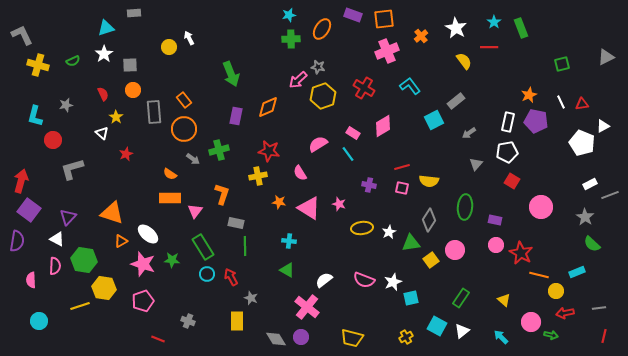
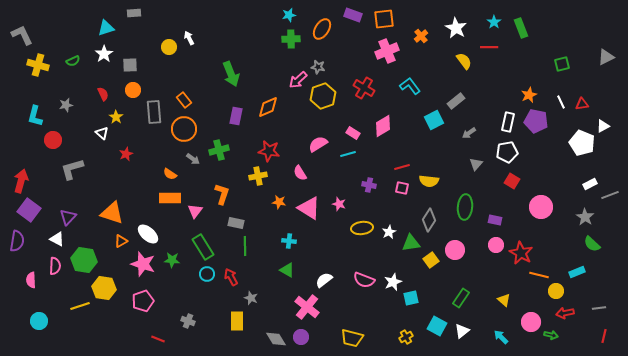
cyan line at (348, 154): rotated 70 degrees counterclockwise
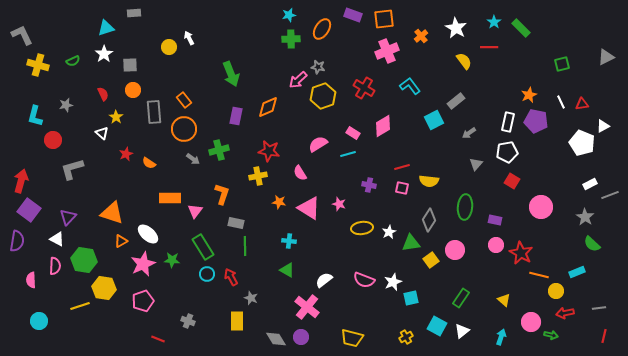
green rectangle at (521, 28): rotated 24 degrees counterclockwise
orange semicircle at (170, 174): moved 21 px left, 11 px up
pink star at (143, 264): rotated 30 degrees clockwise
cyan arrow at (501, 337): rotated 63 degrees clockwise
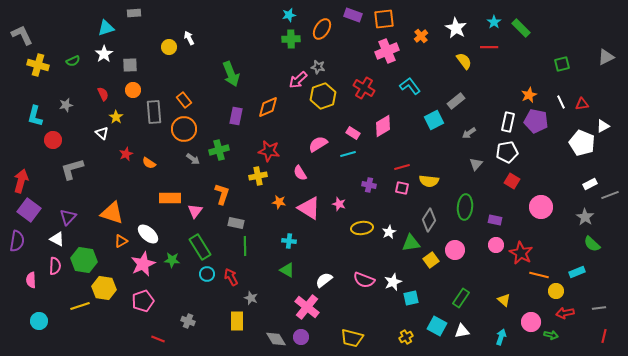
green rectangle at (203, 247): moved 3 px left
white triangle at (462, 331): rotated 28 degrees clockwise
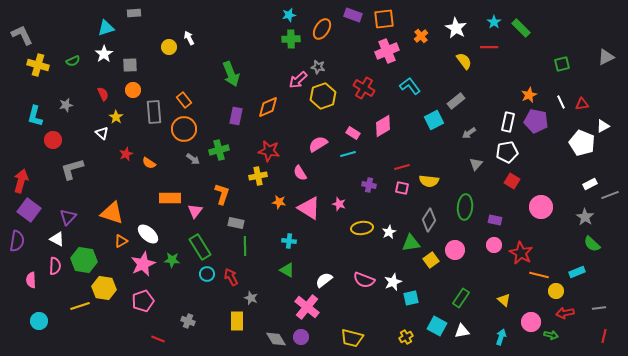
pink circle at (496, 245): moved 2 px left
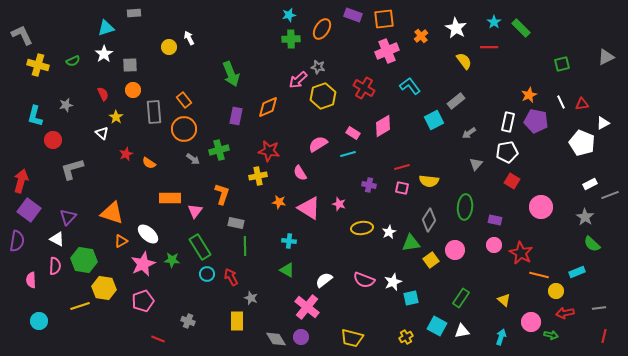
white triangle at (603, 126): moved 3 px up
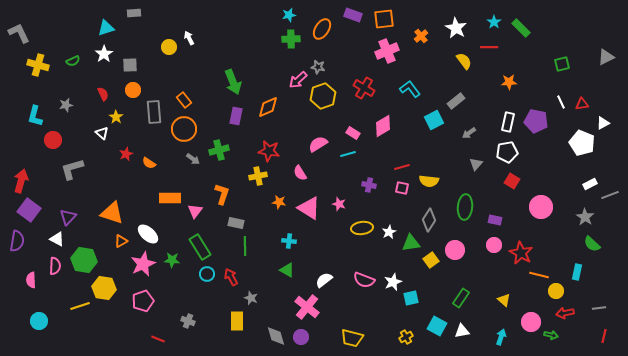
gray L-shape at (22, 35): moved 3 px left, 2 px up
green arrow at (231, 74): moved 2 px right, 8 px down
cyan L-shape at (410, 86): moved 3 px down
orange star at (529, 95): moved 20 px left, 13 px up; rotated 21 degrees clockwise
cyan rectangle at (577, 272): rotated 56 degrees counterclockwise
gray diamond at (276, 339): moved 3 px up; rotated 15 degrees clockwise
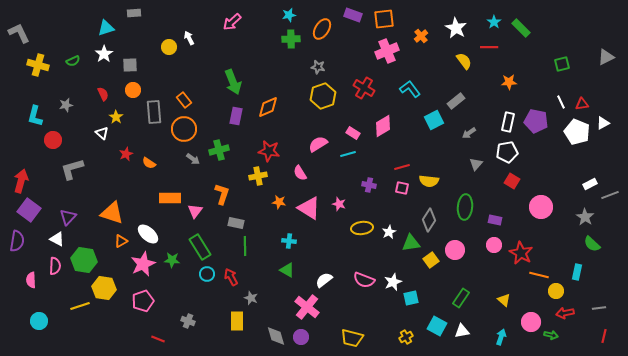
pink arrow at (298, 80): moved 66 px left, 58 px up
white pentagon at (582, 143): moved 5 px left, 11 px up
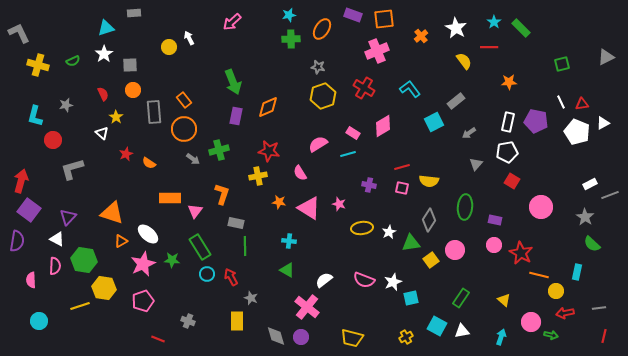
pink cross at (387, 51): moved 10 px left
cyan square at (434, 120): moved 2 px down
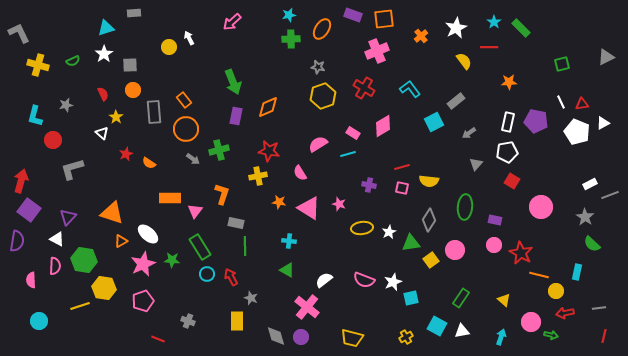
white star at (456, 28): rotated 15 degrees clockwise
orange circle at (184, 129): moved 2 px right
